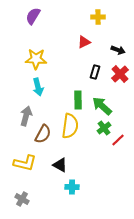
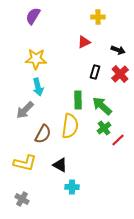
gray arrow: moved 1 px left, 6 px up; rotated 150 degrees counterclockwise
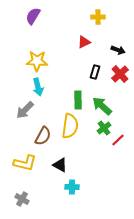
yellow star: moved 1 px right, 2 px down
brown semicircle: moved 2 px down
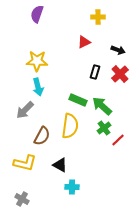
purple semicircle: moved 4 px right, 2 px up; rotated 12 degrees counterclockwise
green rectangle: rotated 66 degrees counterclockwise
brown semicircle: moved 1 px left
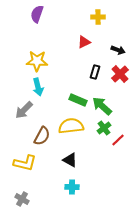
gray arrow: moved 1 px left
yellow semicircle: moved 1 px right; rotated 105 degrees counterclockwise
black triangle: moved 10 px right, 5 px up
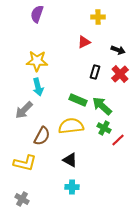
green cross: rotated 24 degrees counterclockwise
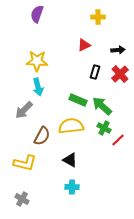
red triangle: moved 3 px down
black arrow: rotated 24 degrees counterclockwise
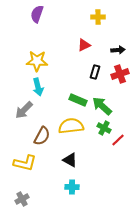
red cross: rotated 24 degrees clockwise
gray cross: rotated 32 degrees clockwise
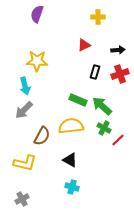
cyan arrow: moved 13 px left, 1 px up
cyan cross: rotated 16 degrees clockwise
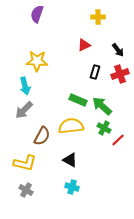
black arrow: rotated 56 degrees clockwise
gray cross: moved 4 px right, 9 px up; rotated 32 degrees counterclockwise
